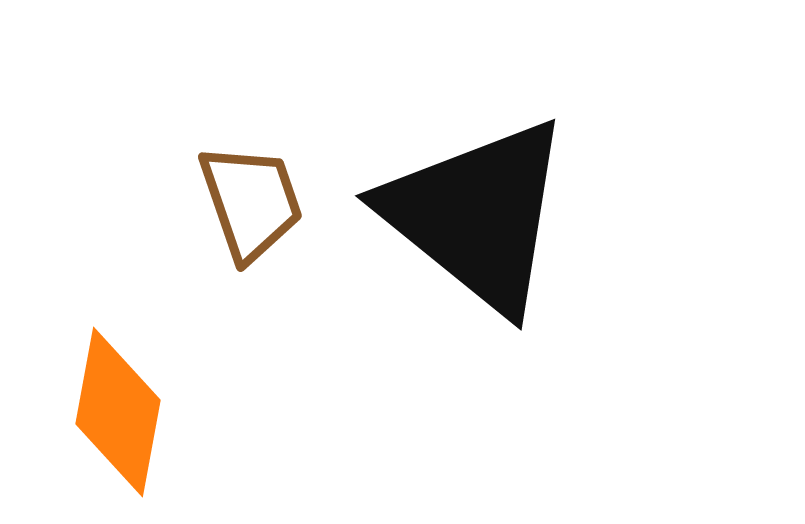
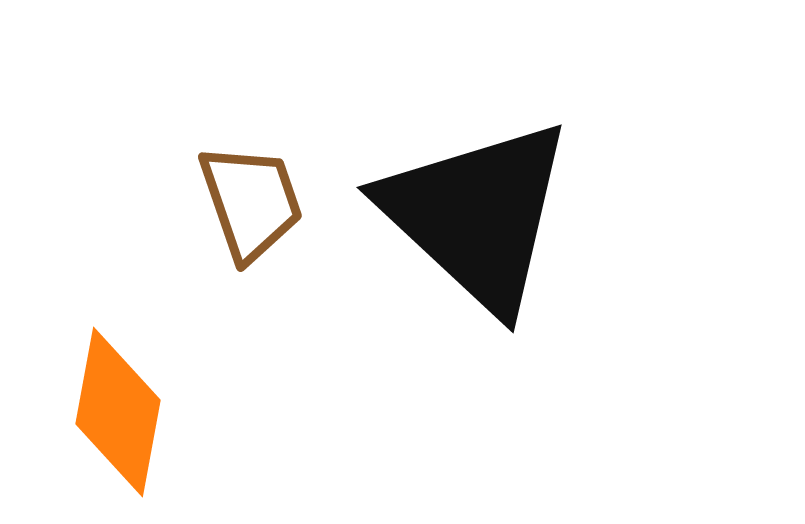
black triangle: rotated 4 degrees clockwise
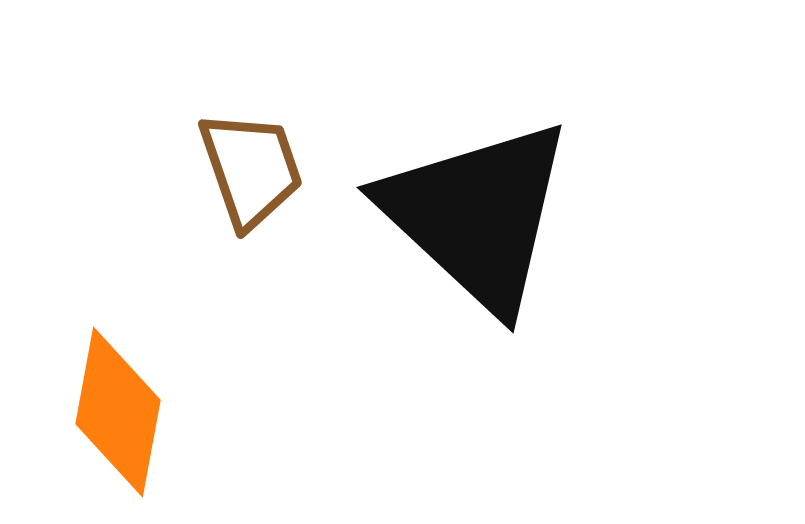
brown trapezoid: moved 33 px up
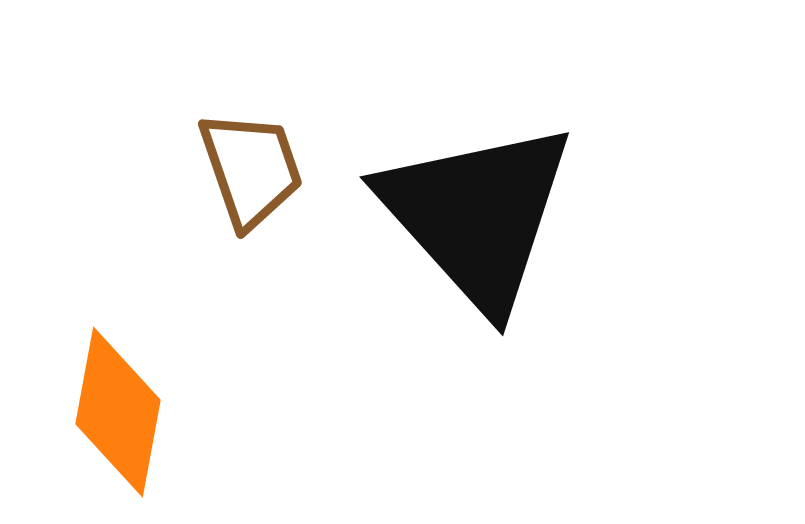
black triangle: rotated 5 degrees clockwise
